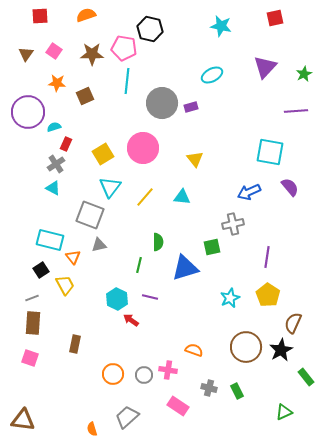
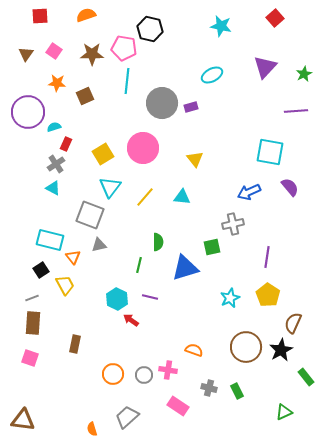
red square at (275, 18): rotated 30 degrees counterclockwise
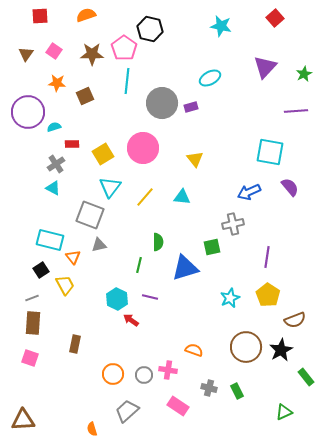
pink pentagon at (124, 48): rotated 25 degrees clockwise
cyan ellipse at (212, 75): moved 2 px left, 3 px down
red rectangle at (66, 144): moved 6 px right; rotated 64 degrees clockwise
brown semicircle at (293, 323): moved 2 px right, 3 px up; rotated 135 degrees counterclockwise
gray trapezoid at (127, 417): moved 6 px up
brown triangle at (23, 420): rotated 10 degrees counterclockwise
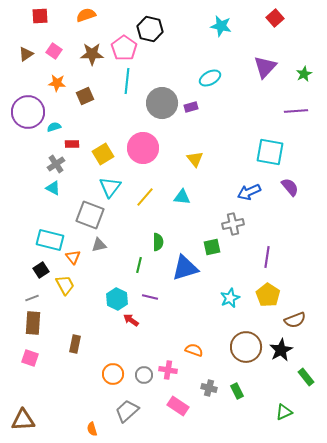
brown triangle at (26, 54): rotated 21 degrees clockwise
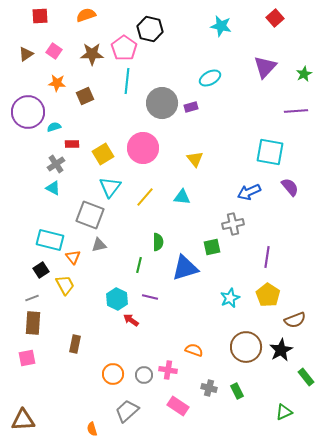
pink square at (30, 358): moved 3 px left; rotated 30 degrees counterclockwise
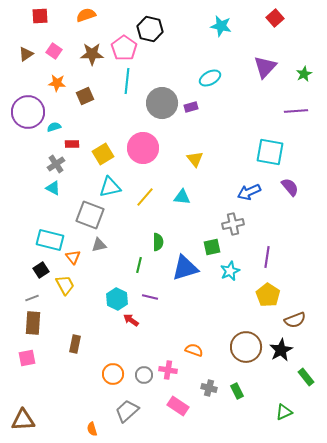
cyan triangle at (110, 187): rotated 40 degrees clockwise
cyan star at (230, 298): moved 27 px up
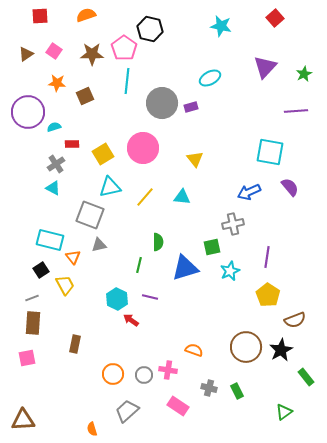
green triangle at (284, 412): rotated 12 degrees counterclockwise
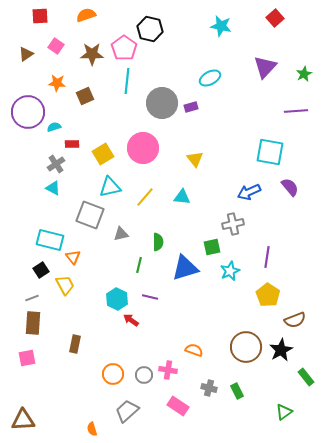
pink square at (54, 51): moved 2 px right, 5 px up
gray triangle at (99, 245): moved 22 px right, 11 px up
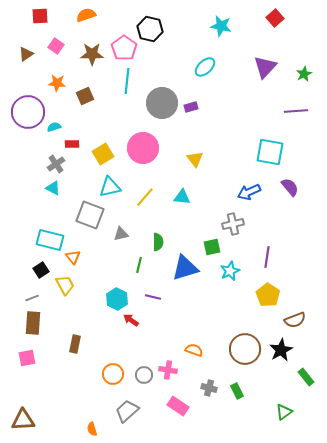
cyan ellipse at (210, 78): moved 5 px left, 11 px up; rotated 15 degrees counterclockwise
purple line at (150, 297): moved 3 px right
brown circle at (246, 347): moved 1 px left, 2 px down
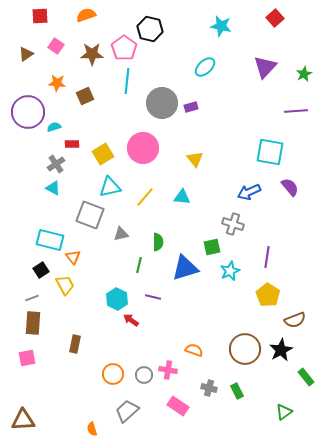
gray cross at (233, 224): rotated 30 degrees clockwise
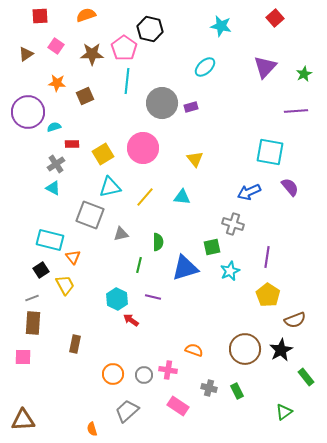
pink square at (27, 358): moved 4 px left, 1 px up; rotated 12 degrees clockwise
